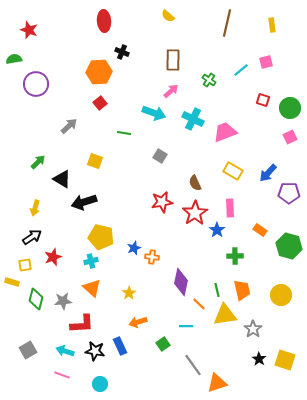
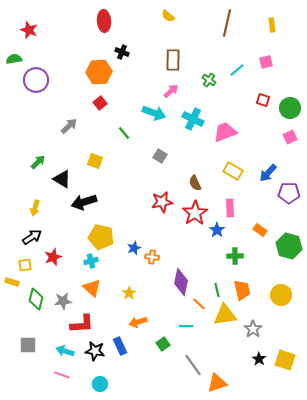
cyan line at (241, 70): moved 4 px left
purple circle at (36, 84): moved 4 px up
green line at (124, 133): rotated 40 degrees clockwise
gray square at (28, 350): moved 5 px up; rotated 30 degrees clockwise
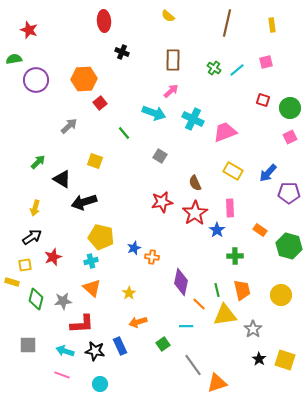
orange hexagon at (99, 72): moved 15 px left, 7 px down
green cross at (209, 80): moved 5 px right, 12 px up
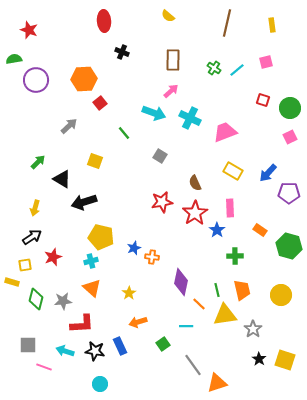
cyan cross at (193, 119): moved 3 px left, 1 px up
pink line at (62, 375): moved 18 px left, 8 px up
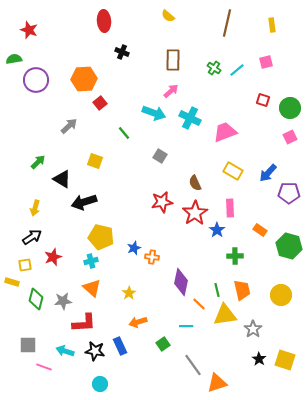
red L-shape at (82, 324): moved 2 px right, 1 px up
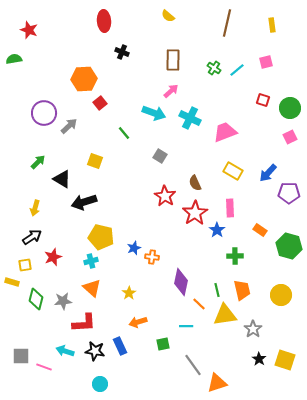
purple circle at (36, 80): moved 8 px right, 33 px down
red star at (162, 202): moved 3 px right, 6 px up; rotated 30 degrees counterclockwise
green square at (163, 344): rotated 24 degrees clockwise
gray square at (28, 345): moved 7 px left, 11 px down
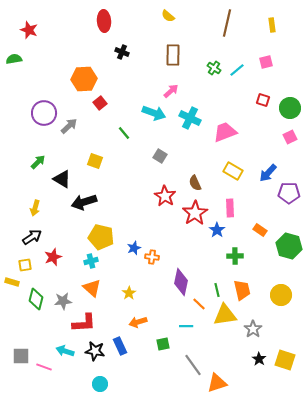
brown rectangle at (173, 60): moved 5 px up
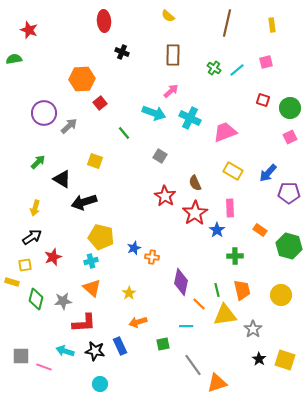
orange hexagon at (84, 79): moved 2 px left
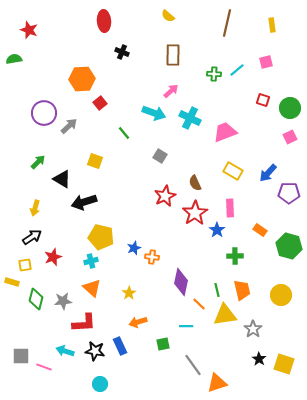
green cross at (214, 68): moved 6 px down; rotated 32 degrees counterclockwise
red star at (165, 196): rotated 15 degrees clockwise
yellow square at (285, 360): moved 1 px left, 4 px down
